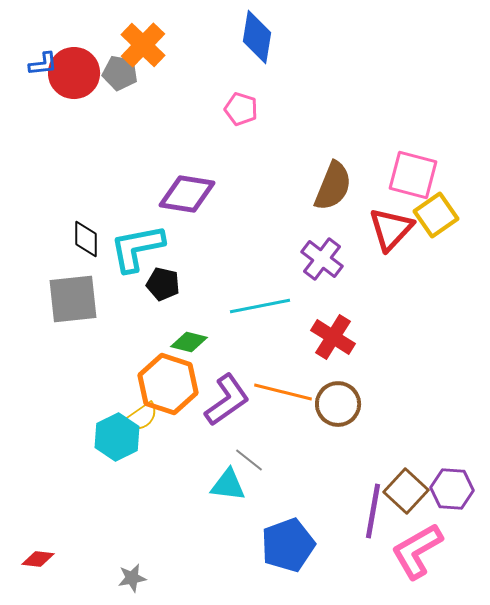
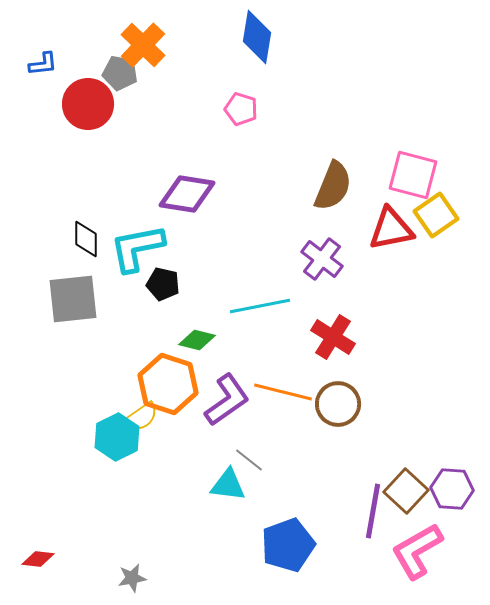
red circle: moved 14 px right, 31 px down
red triangle: rotated 36 degrees clockwise
green diamond: moved 8 px right, 2 px up
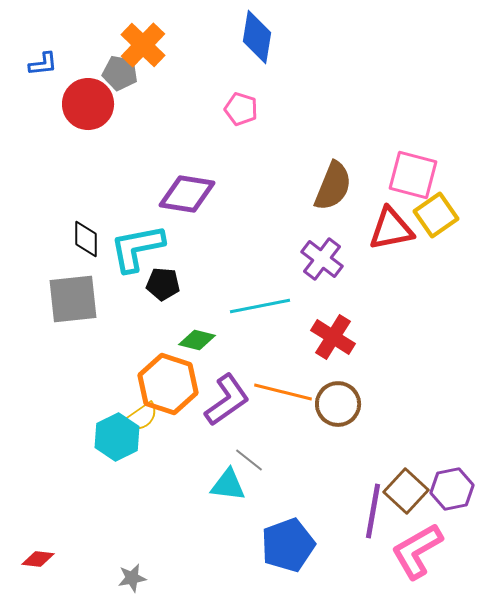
black pentagon: rotated 8 degrees counterclockwise
purple hexagon: rotated 15 degrees counterclockwise
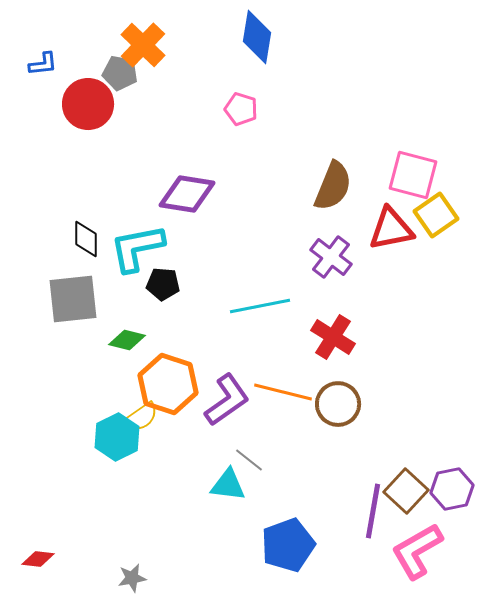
purple cross: moved 9 px right, 2 px up
green diamond: moved 70 px left
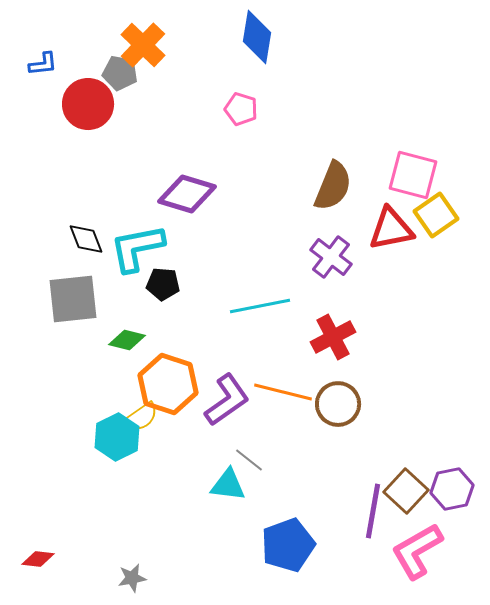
purple diamond: rotated 8 degrees clockwise
black diamond: rotated 21 degrees counterclockwise
red cross: rotated 30 degrees clockwise
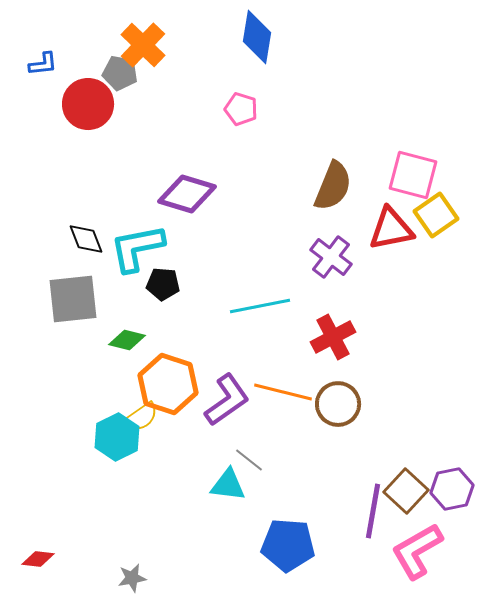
blue pentagon: rotated 24 degrees clockwise
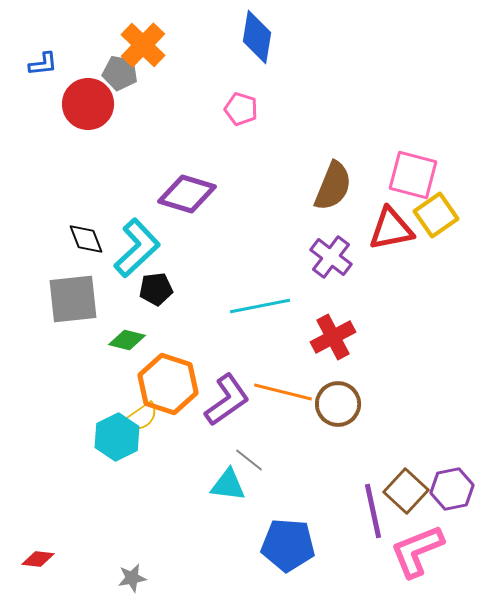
cyan L-shape: rotated 148 degrees clockwise
black pentagon: moved 7 px left, 5 px down; rotated 12 degrees counterclockwise
purple line: rotated 22 degrees counterclockwise
pink L-shape: rotated 8 degrees clockwise
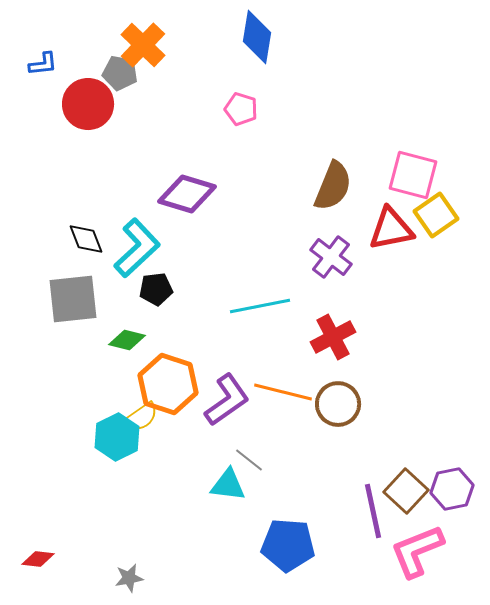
gray star: moved 3 px left
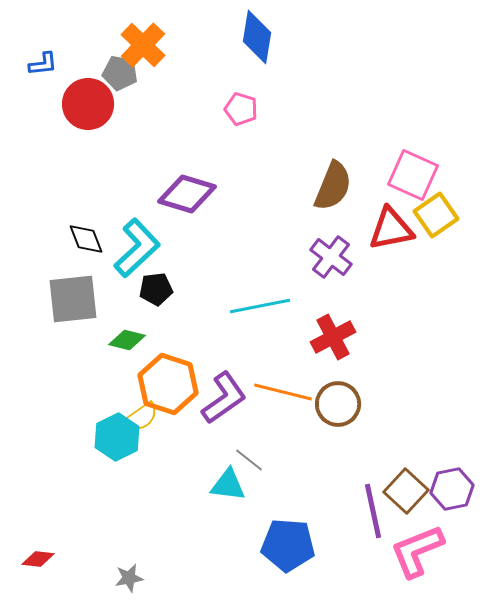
pink square: rotated 9 degrees clockwise
purple L-shape: moved 3 px left, 2 px up
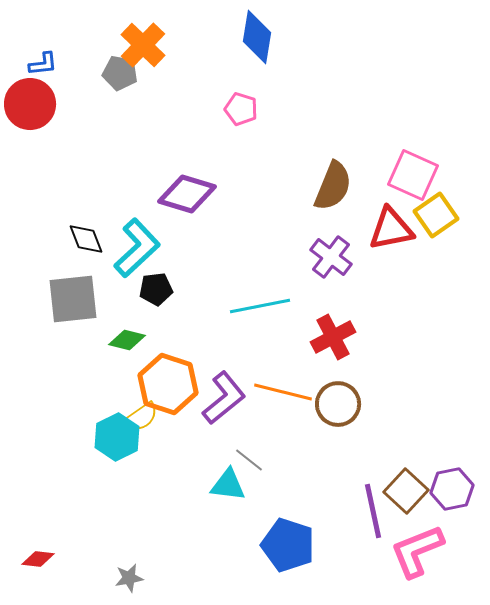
red circle: moved 58 px left
purple L-shape: rotated 4 degrees counterclockwise
blue pentagon: rotated 14 degrees clockwise
